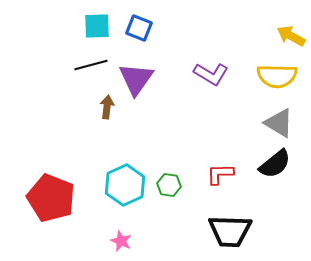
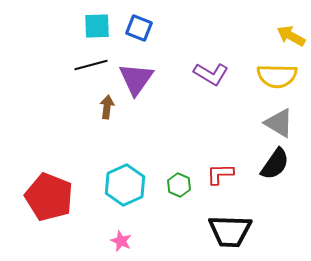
black semicircle: rotated 16 degrees counterclockwise
green hexagon: moved 10 px right; rotated 15 degrees clockwise
red pentagon: moved 2 px left, 1 px up
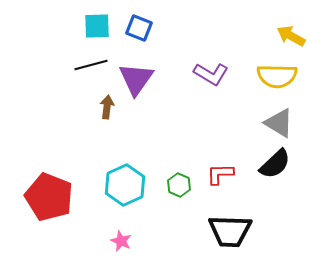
black semicircle: rotated 12 degrees clockwise
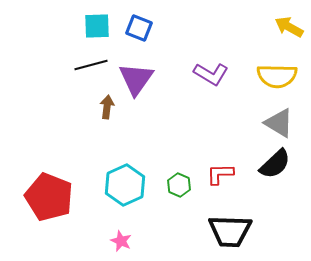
yellow arrow: moved 2 px left, 9 px up
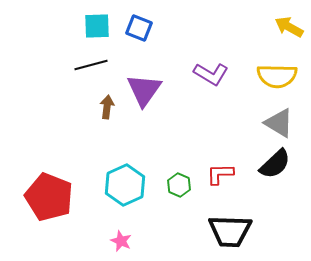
purple triangle: moved 8 px right, 11 px down
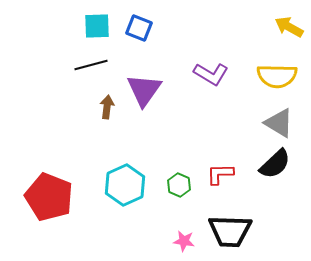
pink star: moved 63 px right; rotated 15 degrees counterclockwise
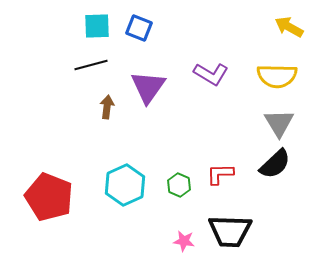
purple triangle: moved 4 px right, 3 px up
gray triangle: rotated 28 degrees clockwise
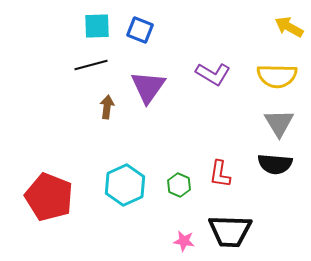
blue square: moved 1 px right, 2 px down
purple L-shape: moved 2 px right
black semicircle: rotated 48 degrees clockwise
red L-shape: rotated 80 degrees counterclockwise
